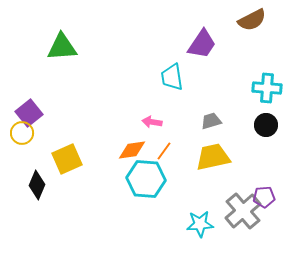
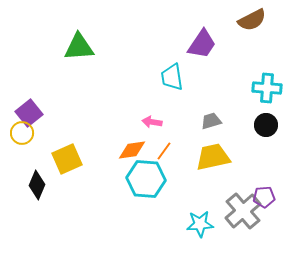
green triangle: moved 17 px right
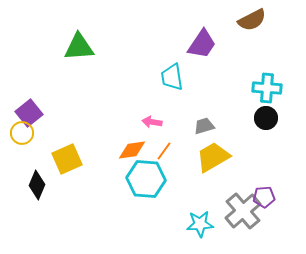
gray trapezoid: moved 7 px left, 5 px down
black circle: moved 7 px up
yellow trapezoid: rotated 18 degrees counterclockwise
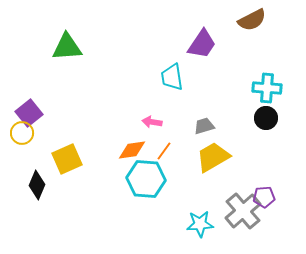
green triangle: moved 12 px left
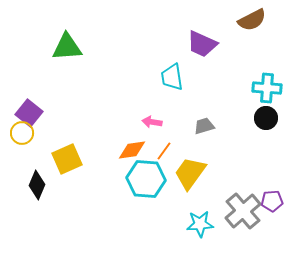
purple trapezoid: rotated 80 degrees clockwise
purple square: rotated 12 degrees counterclockwise
yellow trapezoid: moved 23 px left, 16 px down; rotated 24 degrees counterclockwise
purple pentagon: moved 8 px right, 4 px down
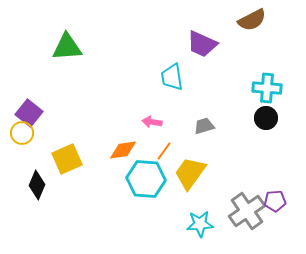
orange diamond: moved 9 px left
purple pentagon: moved 3 px right
gray cross: moved 4 px right; rotated 6 degrees clockwise
